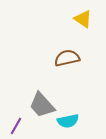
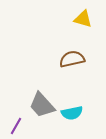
yellow triangle: rotated 18 degrees counterclockwise
brown semicircle: moved 5 px right, 1 px down
cyan semicircle: moved 4 px right, 8 px up
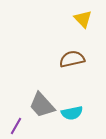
yellow triangle: rotated 30 degrees clockwise
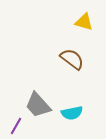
yellow triangle: moved 1 px right, 3 px down; rotated 30 degrees counterclockwise
brown semicircle: rotated 50 degrees clockwise
gray trapezoid: moved 4 px left
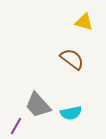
cyan semicircle: moved 1 px left
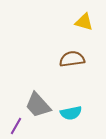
brown semicircle: rotated 45 degrees counterclockwise
